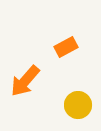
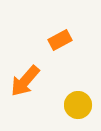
orange rectangle: moved 6 px left, 7 px up
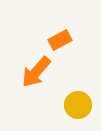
orange arrow: moved 11 px right, 9 px up
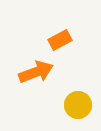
orange arrow: rotated 152 degrees counterclockwise
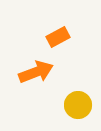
orange rectangle: moved 2 px left, 3 px up
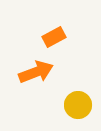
orange rectangle: moved 4 px left
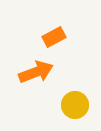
yellow circle: moved 3 px left
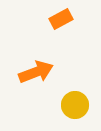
orange rectangle: moved 7 px right, 18 px up
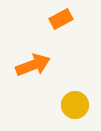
orange arrow: moved 3 px left, 7 px up
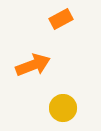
yellow circle: moved 12 px left, 3 px down
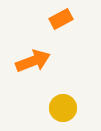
orange arrow: moved 4 px up
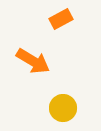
orange arrow: rotated 52 degrees clockwise
